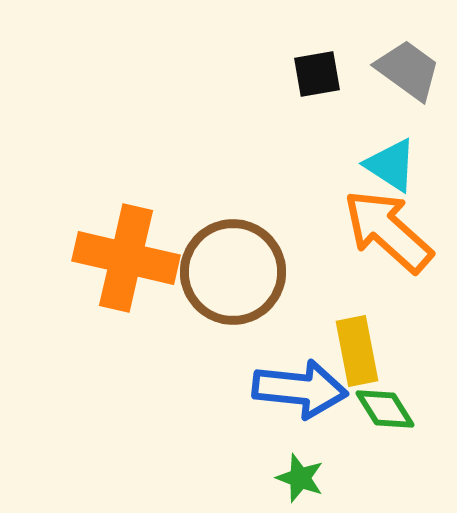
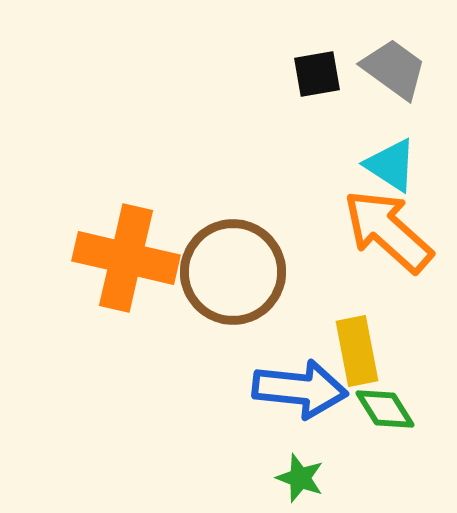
gray trapezoid: moved 14 px left, 1 px up
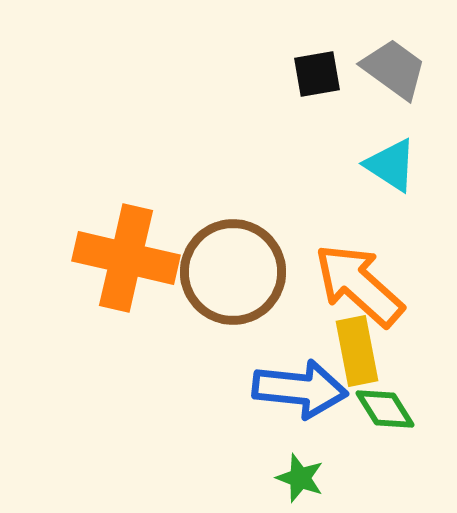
orange arrow: moved 29 px left, 54 px down
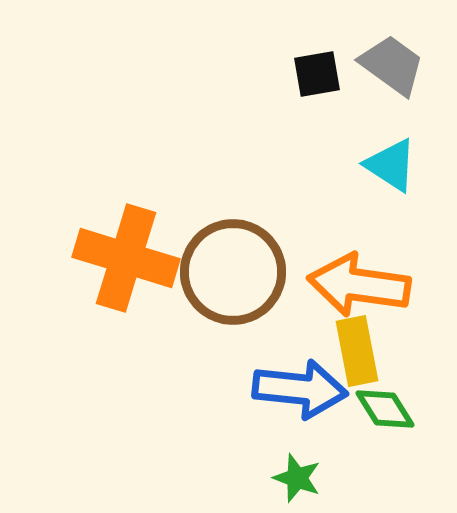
gray trapezoid: moved 2 px left, 4 px up
orange cross: rotated 4 degrees clockwise
orange arrow: rotated 34 degrees counterclockwise
green star: moved 3 px left
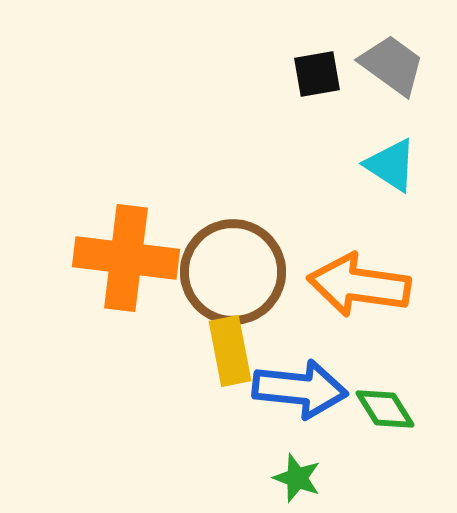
orange cross: rotated 10 degrees counterclockwise
yellow rectangle: moved 127 px left
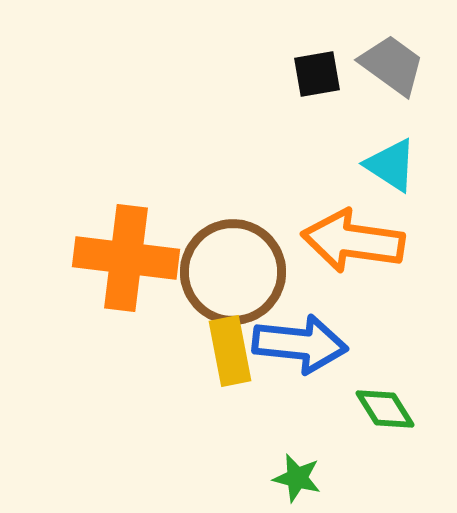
orange arrow: moved 6 px left, 44 px up
blue arrow: moved 45 px up
green star: rotated 6 degrees counterclockwise
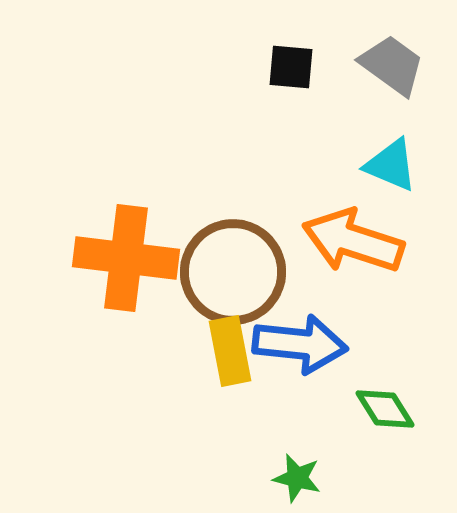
black square: moved 26 px left, 7 px up; rotated 15 degrees clockwise
cyan triangle: rotated 10 degrees counterclockwise
orange arrow: rotated 10 degrees clockwise
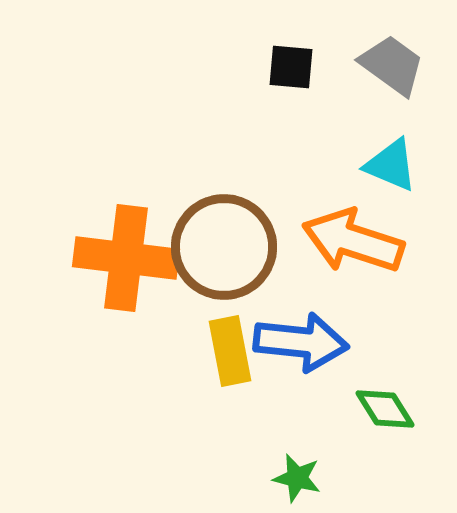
brown circle: moved 9 px left, 25 px up
blue arrow: moved 1 px right, 2 px up
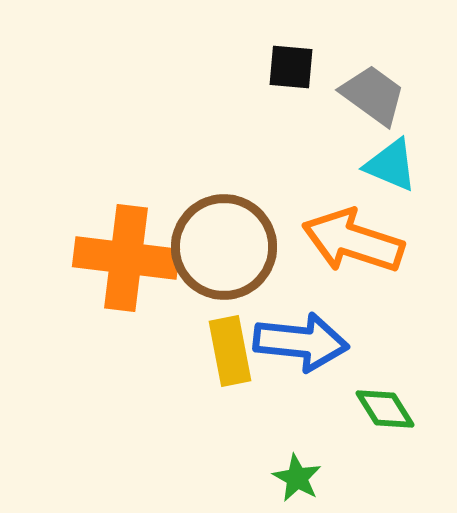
gray trapezoid: moved 19 px left, 30 px down
green star: rotated 15 degrees clockwise
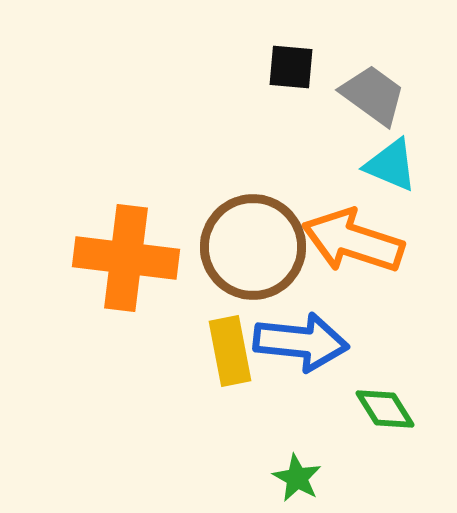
brown circle: moved 29 px right
